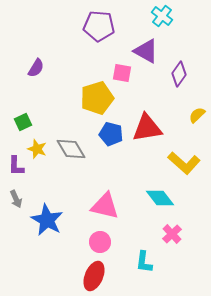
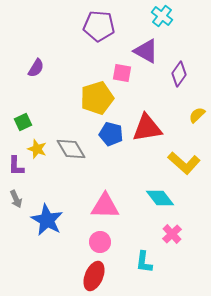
pink triangle: rotated 12 degrees counterclockwise
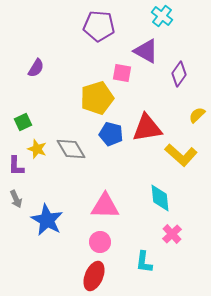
yellow L-shape: moved 3 px left, 8 px up
cyan diamond: rotated 32 degrees clockwise
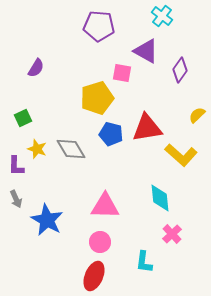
purple diamond: moved 1 px right, 4 px up
green square: moved 4 px up
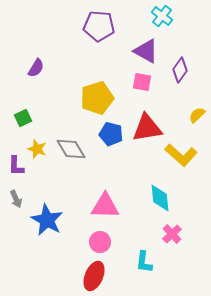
pink square: moved 20 px right, 9 px down
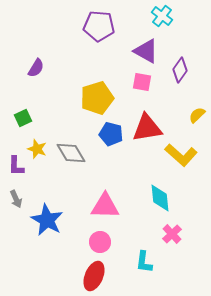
gray diamond: moved 4 px down
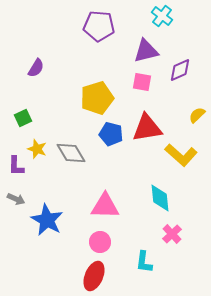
purple triangle: rotated 44 degrees counterclockwise
purple diamond: rotated 30 degrees clockwise
gray arrow: rotated 42 degrees counterclockwise
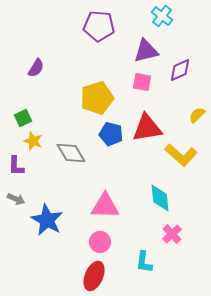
yellow star: moved 4 px left, 8 px up
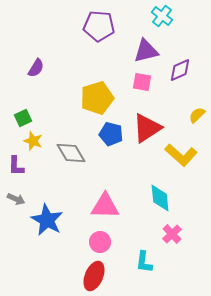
red triangle: rotated 24 degrees counterclockwise
